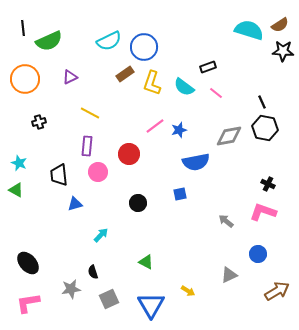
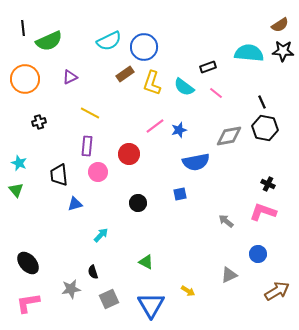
cyan semicircle at (249, 30): moved 23 px down; rotated 12 degrees counterclockwise
green triangle at (16, 190): rotated 21 degrees clockwise
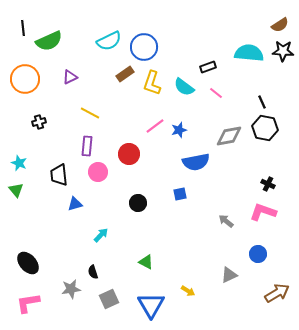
brown arrow at (277, 291): moved 2 px down
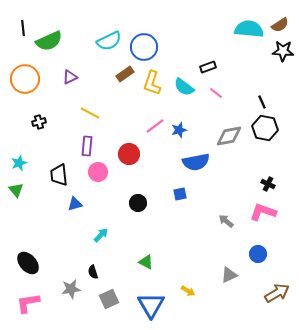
cyan semicircle at (249, 53): moved 24 px up
cyan star at (19, 163): rotated 28 degrees clockwise
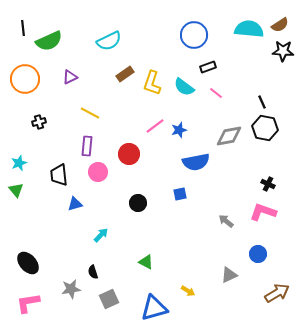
blue circle at (144, 47): moved 50 px right, 12 px up
blue triangle at (151, 305): moved 3 px right, 3 px down; rotated 44 degrees clockwise
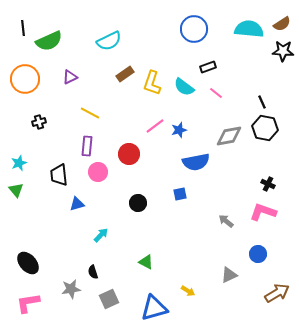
brown semicircle at (280, 25): moved 2 px right, 1 px up
blue circle at (194, 35): moved 6 px up
blue triangle at (75, 204): moved 2 px right
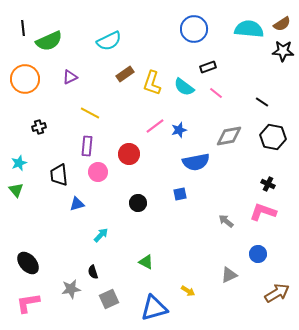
black line at (262, 102): rotated 32 degrees counterclockwise
black cross at (39, 122): moved 5 px down
black hexagon at (265, 128): moved 8 px right, 9 px down
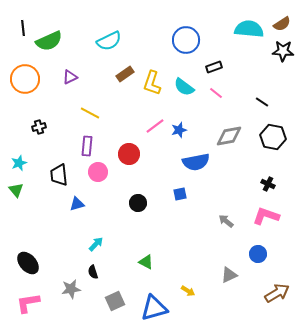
blue circle at (194, 29): moved 8 px left, 11 px down
black rectangle at (208, 67): moved 6 px right
pink L-shape at (263, 212): moved 3 px right, 4 px down
cyan arrow at (101, 235): moved 5 px left, 9 px down
gray square at (109, 299): moved 6 px right, 2 px down
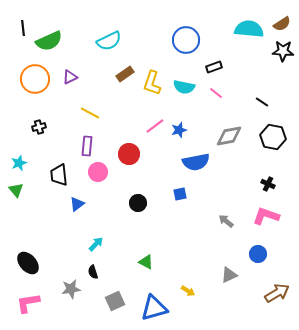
orange circle at (25, 79): moved 10 px right
cyan semicircle at (184, 87): rotated 25 degrees counterclockwise
blue triangle at (77, 204): rotated 21 degrees counterclockwise
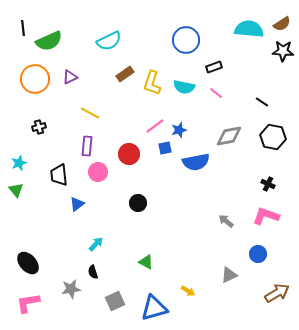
blue square at (180, 194): moved 15 px left, 46 px up
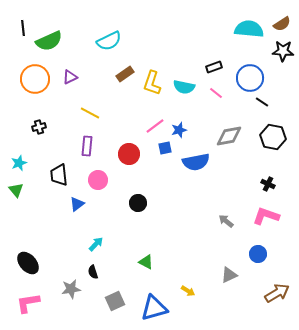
blue circle at (186, 40): moved 64 px right, 38 px down
pink circle at (98, 172): moved 8 px down
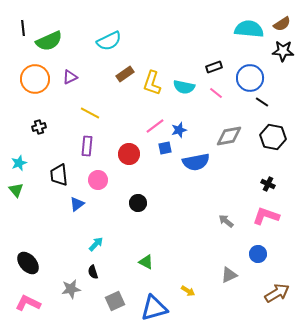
pink L-shape at (28, 303): rotated 35 degrees clockwise
